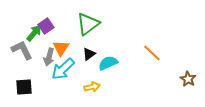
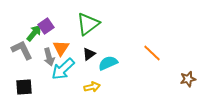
gray arrow: rotated 30 degrees counterclockwise
brown star: rotated 28 degrees clockwise
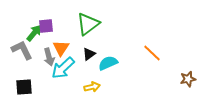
purple square: rotated 28 degrees clockwise
cyan arrow: moved 1 px up
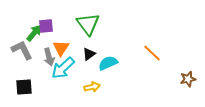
green triangle: rotated 30 degrees counterclockwise
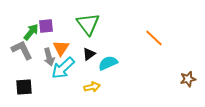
green arrow: moved 3 px left, 1 px up
orange line: moved 2 px right, 15 px up
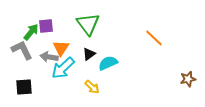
gray arrow: rotated 114 degrees clockwise
yellow arrow: rotated 56 degrees clockwise
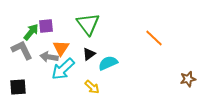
cyan arrow: moved 1 px down
black square: moved 6 px left
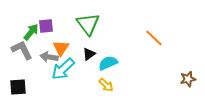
yellow arrow: moved 14 px right, 2 px up
